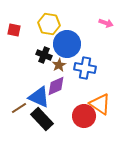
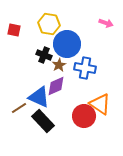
black rectangle: moved 1 px right, 2 px down
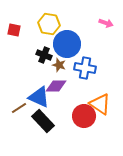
brown star: rotated 24 degrees counterclockwise
purple diamond: rotated 25 degrees clockwise
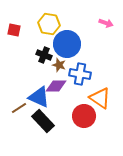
blue cross: moved 5 px left, 6 px down
orange triangle: moved 6 px up
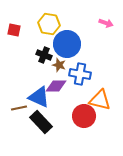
orange triangle: moved 2 px down; rotated 20 degrees counterclockwise
brown line: rotated 21 degrees clockwise
black rectangle: moved 2 px left, 1 px down
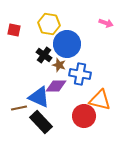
black cross: rotated 14 degrees clockwise
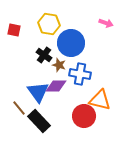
blue circle: moved 4 px right, 1 px up
blue triangle: moved 1 px left, 5 px up; rotated 30 degrees clockwise
brown line: rotated 63 degrees clockwise
black rectangle: moved 2 px left, 1 px up
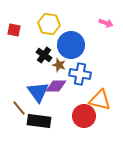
blue circle: moved 2 px down
black rectangle: rotated 40 degrees counterclockwise
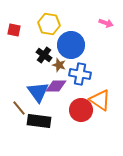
orange triangle: rotated 20 degrees clockwise
red circle: moved 3 px left, 6 px up
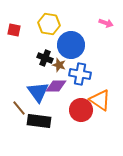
black cross: moved 1 px right, 3 px down; rotated 14 degrees counterclockwise
